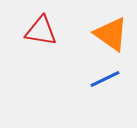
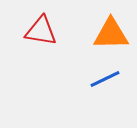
orange triangle: rotated 36 degrees counterclockwise
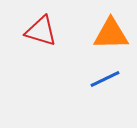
red triangle: rotated 8 degrees clockwise
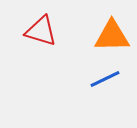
orange triangle: moved 1 px right, 2 px down
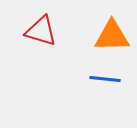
blue line: rotated 32 degrees clockwise
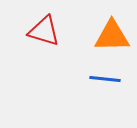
red triangle: moved 3 px right
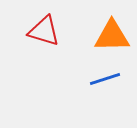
blue line: rotated 24 degrees counterclockwise
